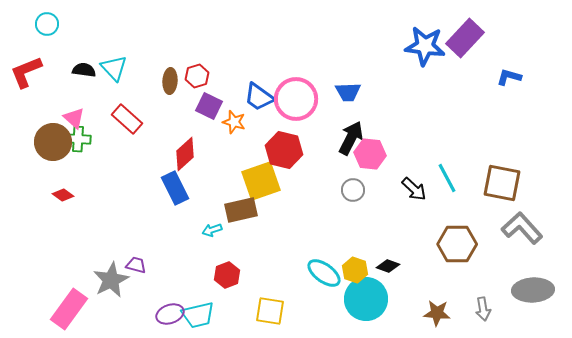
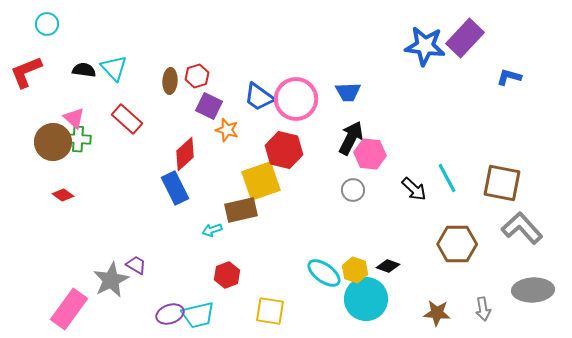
orange star at (234, 122): moved 7 px left, 8 px down
purple trapezoid at (136, 265): rotated 15 degrees clockwise
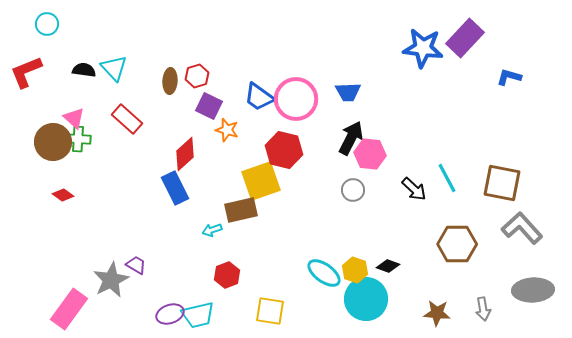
blue star at (425, 46): moved 2 px left, 2 px down
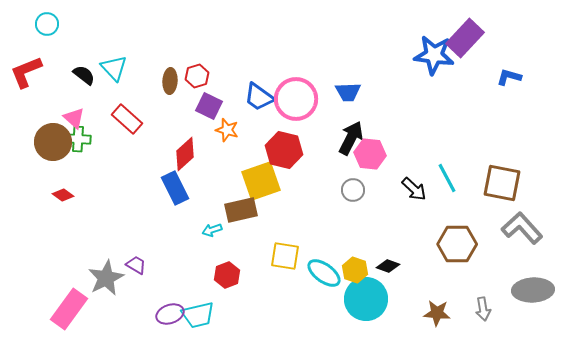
blue star at (423, 48): moved 11 px right, 7 px down
black semicircle at (84, 70): moved 5 px down; rotated 30 degrees clockwise
gray star at (111, 280): moved 5 px left, 2 px up
yellow square at (270, 311): moved 15 px right, 55 px up
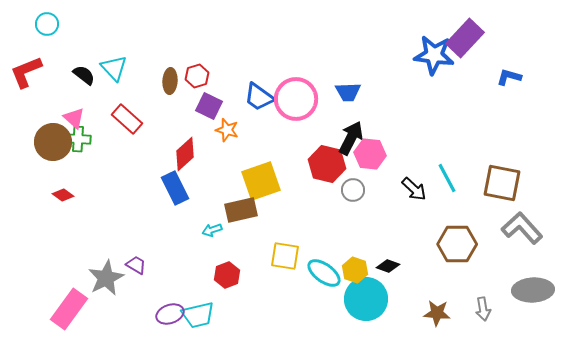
red hexagon at (284, 150): moved 43 px right, 14 px down
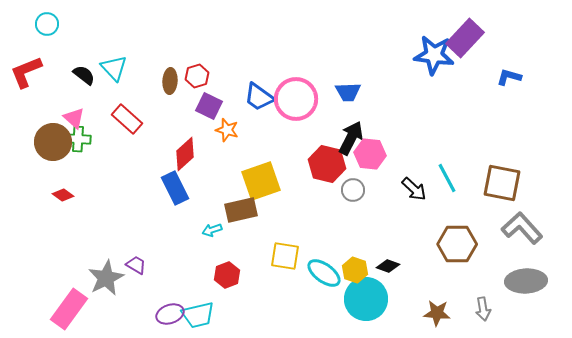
gray ellipse at (533, 290): moved 7 px left, 9 px up
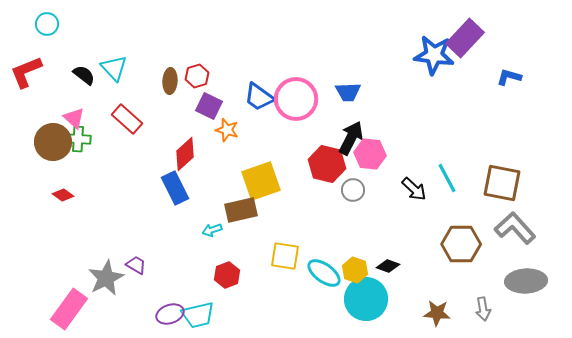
gray L-shape at (522, 228): moved 7 px left
brown hexagon at (457, 244): moved 4 px right
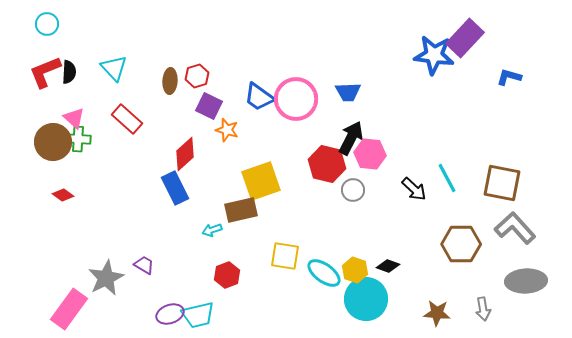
red L-shape at (26, 72): moved 19 px right
black semicircle at (84, 75): moved 15 px left, 3 px up; rotated 55 degrees clockwise
purple trapezoid at (136, 265): moved 8 px right
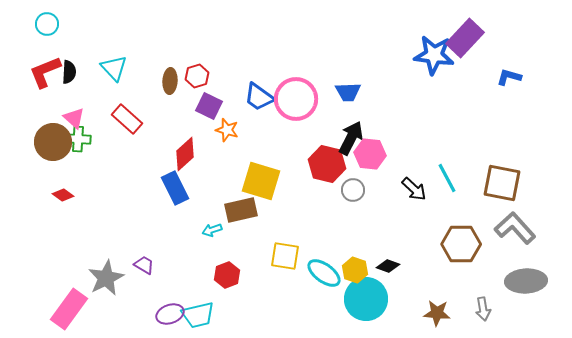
yellow square at (261, 181): rotated 36 degrees clockwise
